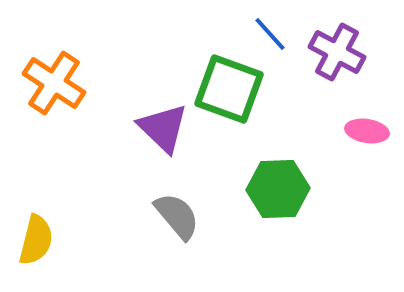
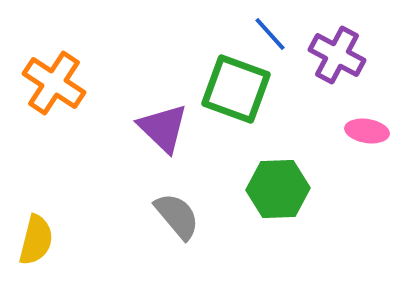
purple cross: moved 3 px down
green square: moved 7 px right
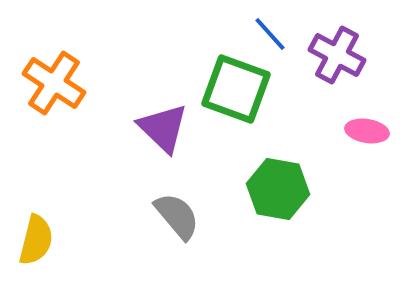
green hexagon: rotated 12 degrees clockwise
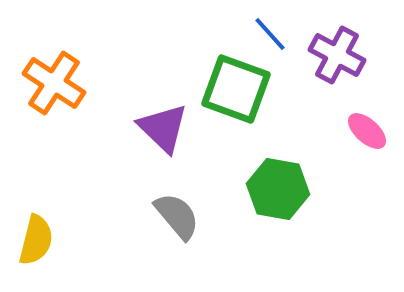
pink ellipse: rotated 33 degrees clockwise
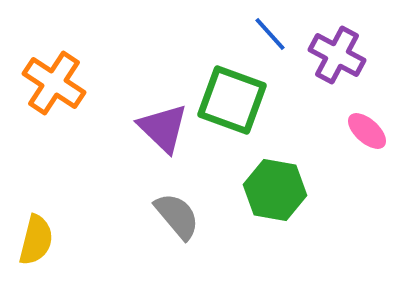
green square: moved 4 px left, 11 px down
green hexagon: moved 3 px left, 1 px down
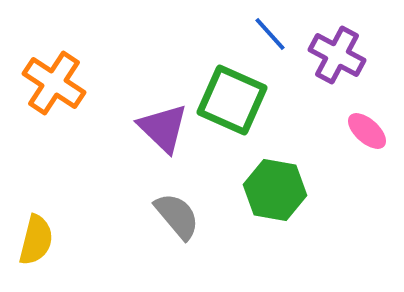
green square: rotated 4 degrees clockwise
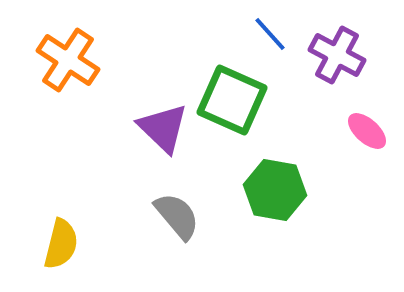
orange cross: moved 14 px right, 23 px up
yellow semicircle: moved 25 px right, 4 px down
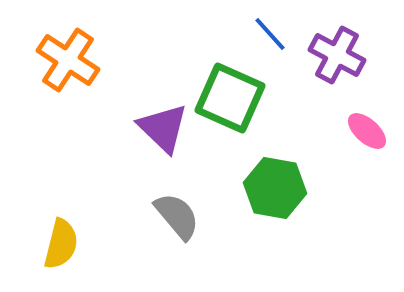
green square: moved 2 px left, 2 px up
green hexagon: moved 2 px up
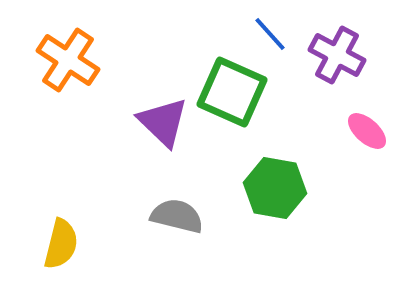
green square: moved 2 px right, 6 px up
purple triangle: moved 6 px up
gray semicircle: rotated 36 degrees counterclockwise
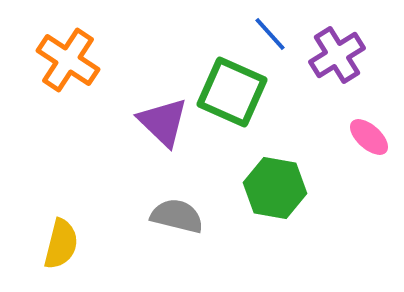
purple cross: rotated 30 degrees clockwise
pink ellipse: moved 2 px right, 6 px down
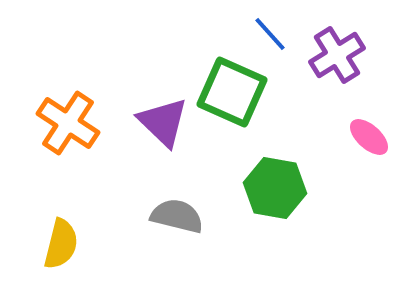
orange cross: moved 63 px down
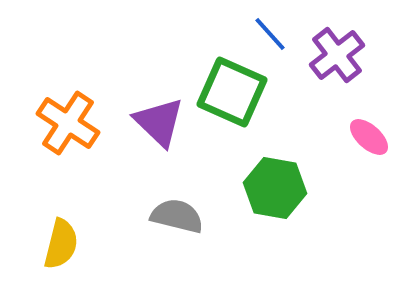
purple cross: rotated 6 degrees counterclockwise
purple triangle: moved 4 px left
